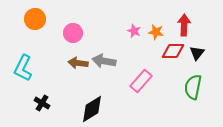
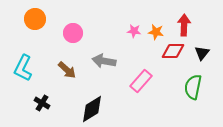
pink star: rotated 16 degrees counterclockwise
black triangle: moved 5 px right
brown arrow: moved 11 px left, 7 px down; rotated 144 degrees counterclockwise
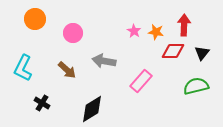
pink star: rotated 24 degrees clockwise
green semicircle: moved 3 px right, 1 px up; rotated 65 degrees clockwise
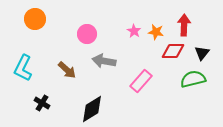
pink circle: moved 14 px right, 1 px down
green semicircle: moved 3 px left, 7 px up
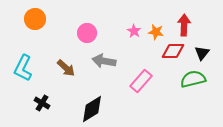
pink circle: moved 1 px up
brown arrow: moved 1 px left, 2 px up
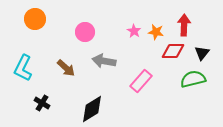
pink circle: moved 2 px left, 1 px up
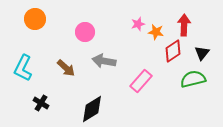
pink star: moved 4 px right, 7 px up; rotated 24 degrees clockwise
red diamond: rotated 35 degrees counterclockwise
black cross: moved 1 px left
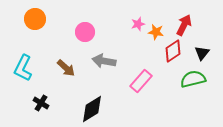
red arrow: rotated 25 degrees clockwise
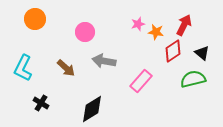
black triangle: rotated 28 degrees counterclockwise
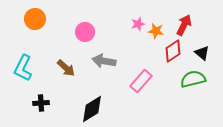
orange star: moved 1 px up
black cross: rotated 35 degrees counterclockwise
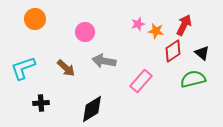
cyan L-shape: rotated 44 degrees clockwise
